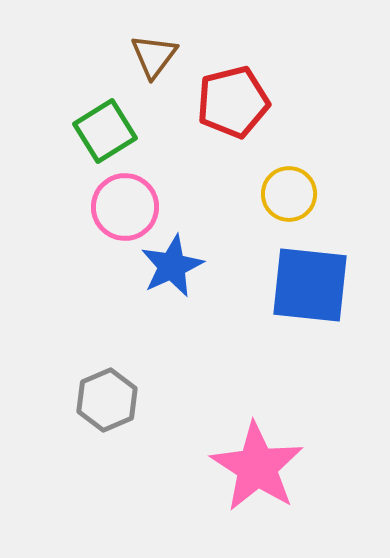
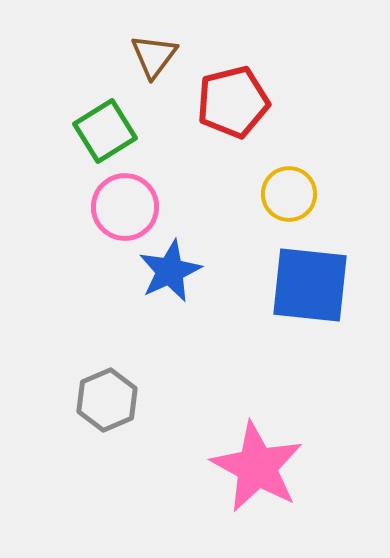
blue star: moved 2 px left, 5 px down
pink star: rotated 4 degrees counterclockwise
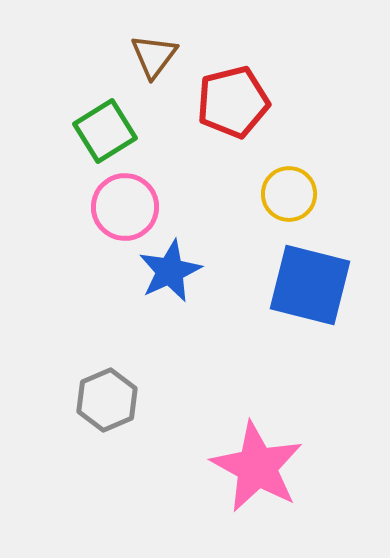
blue square: rotated 8 degrees clockwise
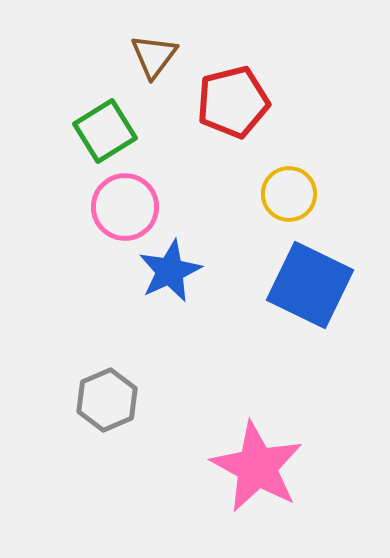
blue square: rotated 12 degrees clockwise
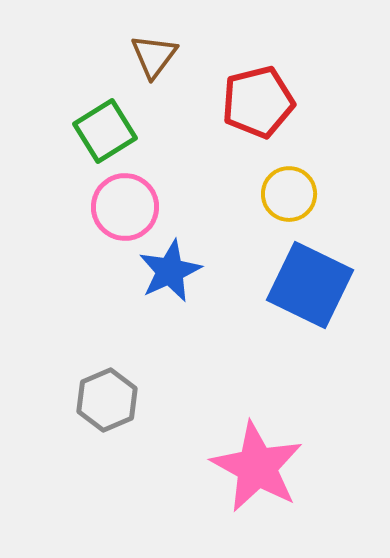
red pentagon: moved 25 px right
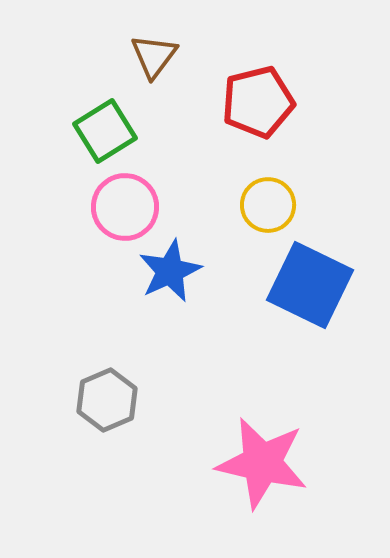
yellow circle: moved 21 px left, 11 px down
pink star: moved 5 px right, 4 px up; rotated 16 degrees counterclockwise
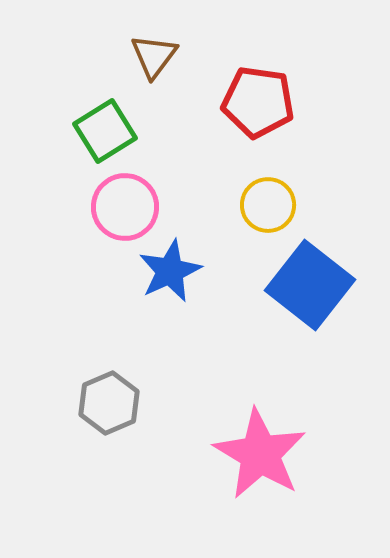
red pentagon: rotated 22 degrees clockwise
blue square: rotated 12 degrees clockwise
gray hexagon: moved 2 px right, 3 px down
pink star: moved 2 px left, 9 px up; rotated 18 degrees clockwise
